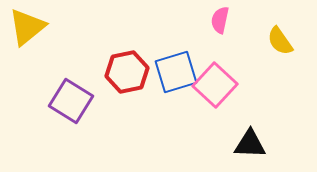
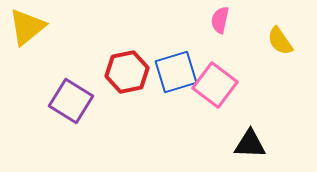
pink square: rotated 6 degrees counterclockwise
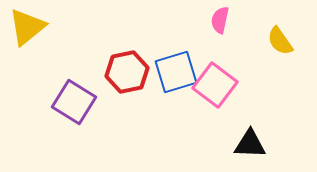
purple square: moved 3 px right, 1 px down
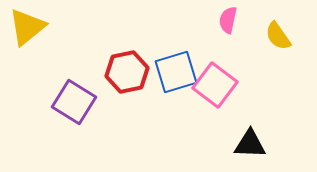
pink semicircle: moved 8 px right
yellow semicircle: moved 2 px left, 5 px up
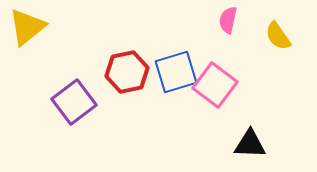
purple square: rotated 21 degrees clockwise
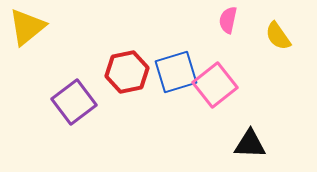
pink square: rotated 15 degrees clockwise
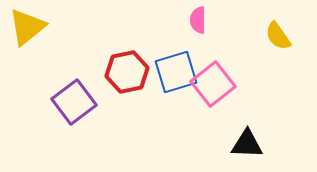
pink semicircle: moved 30 px left; rotated 12 degrees counterclockwise
pink square: moved 2 px left, 1 px up
black triangle: moved 3 px left
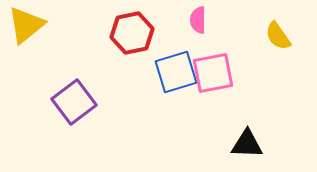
yellow triangle: moved 1 px left, 2 px up
red hexagon: moved 5 px right, 39 px up
pink square: moved 11 px up; rotated 27 degrees clockwise
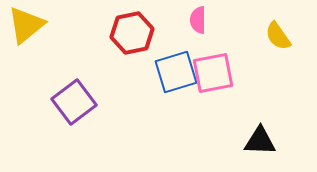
black triangle: moved 13 px right, 3 px up
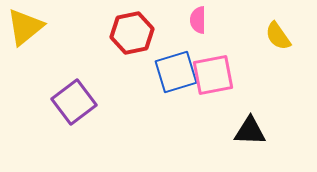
yellow triangle: moved 1 px left, 2 px down
pink square: moved 2 px down
black triangle: moved 10 px left, 10 px up
